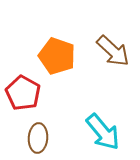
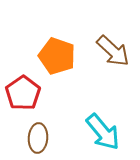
red pentagon: rotated 8 degrees clockwise
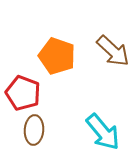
red pentagon: rotated 16 degrees counterclockwise
brown ellipse: moved 4 px left, 8 px up
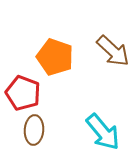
orange pentagon: moved 2 px left, 1 px down
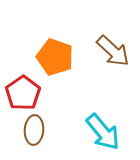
red pentagon: rotated 16 degrees clockwise
